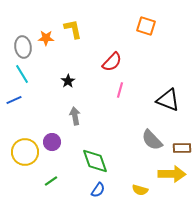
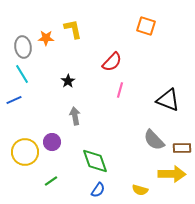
gray semicircle: moved 2 px right
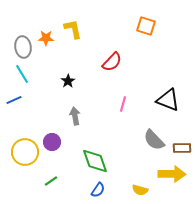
pink line: moved 3 px right, 14 px down
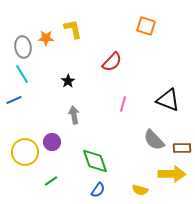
gray arrow: moved 1 px left, 1 px up
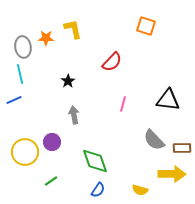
cyan line: moved 2 px left; rotated 18 degrees clockwise
black triangle: rotated 15 degrees counterclockwise
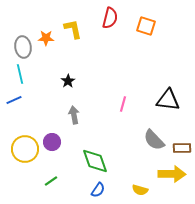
red semicircle: moved 2 px left, 44 px up; rotated 30 degrees counterclockwise
yellow circle: moved 3 px up
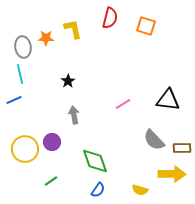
pink line: rotated 42 degrees clockwise
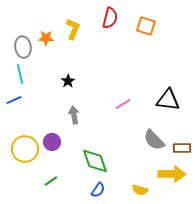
yellow L-shape: rotated 35 degrees clockwise
